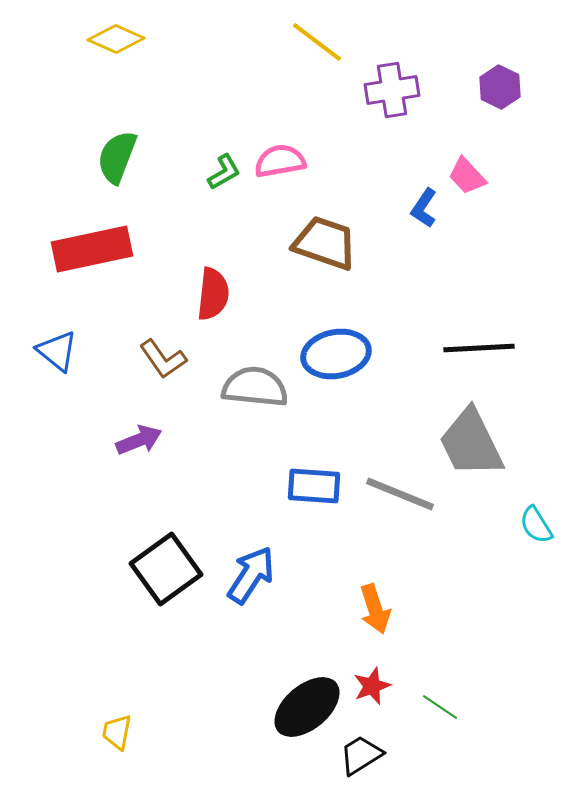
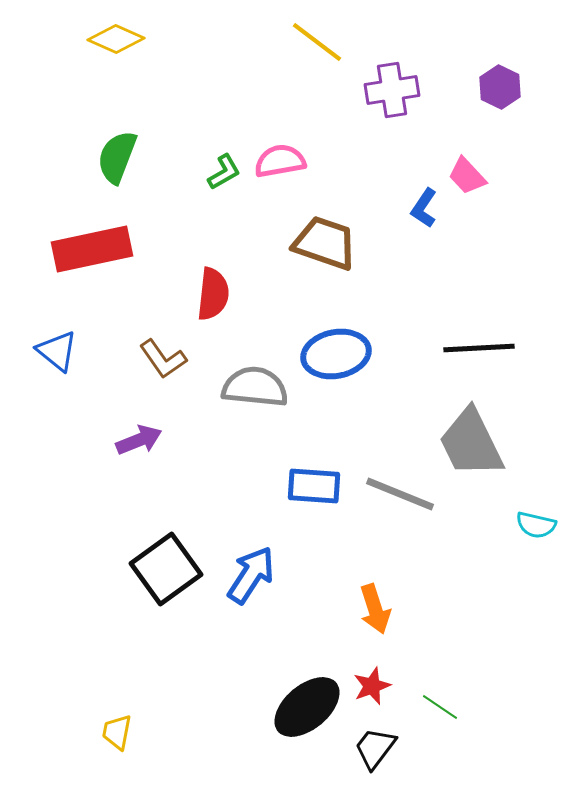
cyan semicircle: rotated 45 degrees counterclockwise
black trapezoid: moved 14 px right, 7 px up; rotated 21 degrees counterclockwise
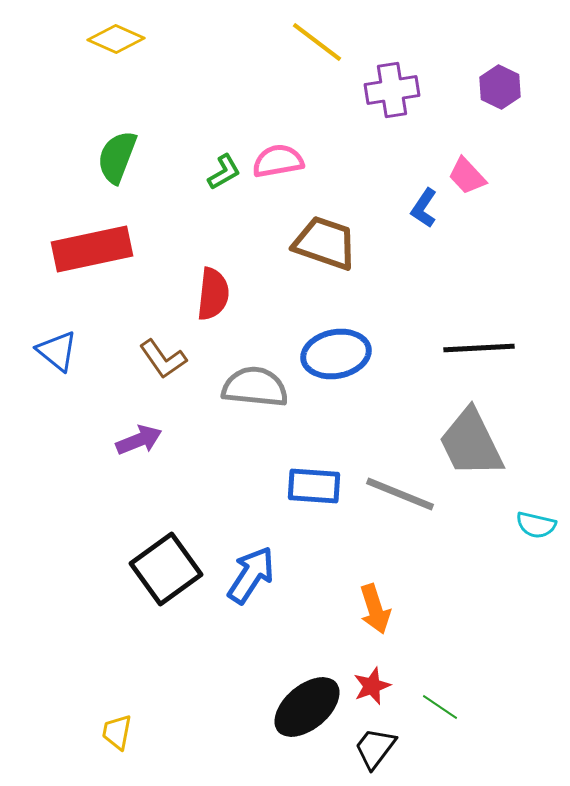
pink semicircle: moved 2 px left
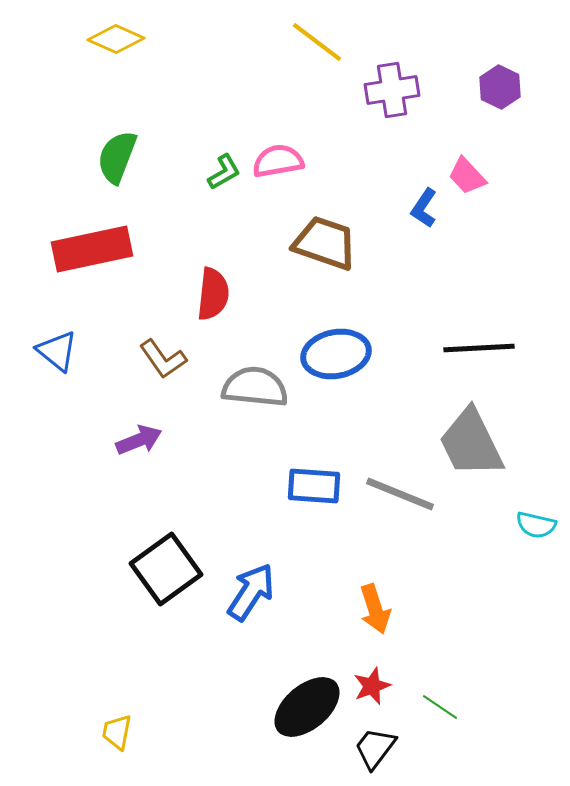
blue arrow: moved 17 px down
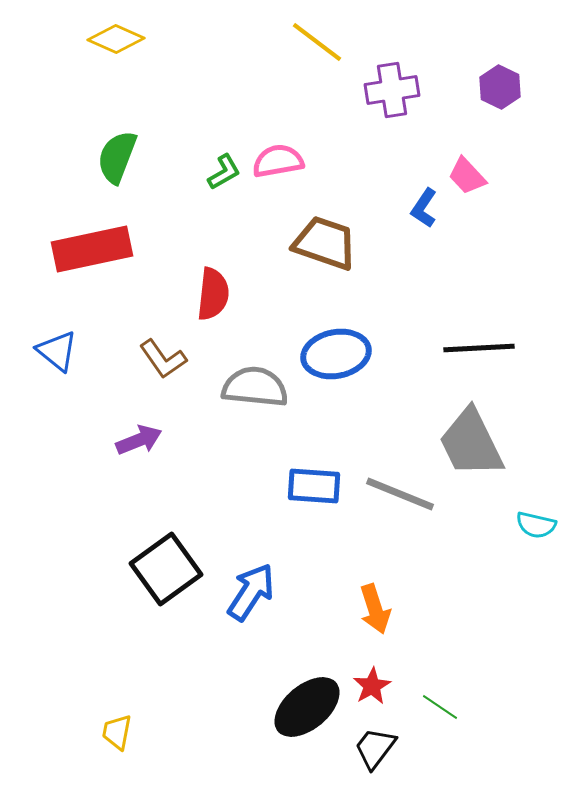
red star: rotated 9 degrees counterclockwise
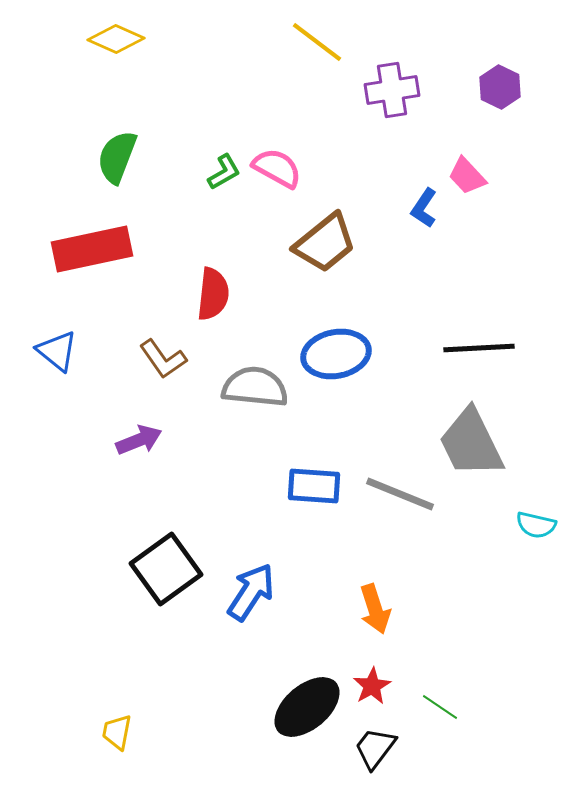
pink semicircle: moved 1 px left, 7 px down; rotated 39 degrees clockwise
brown trapezoid: rotated 122 degrees clockwise
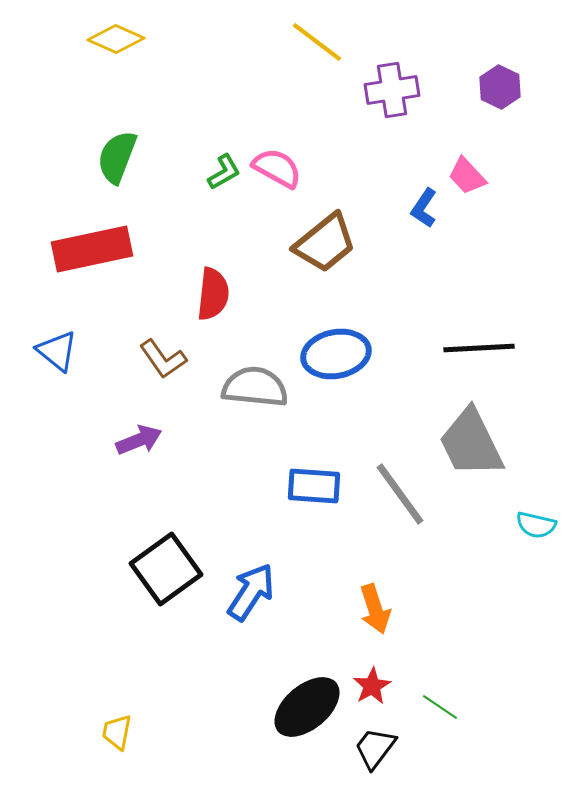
gray line: rotated 32 degrees clockwise
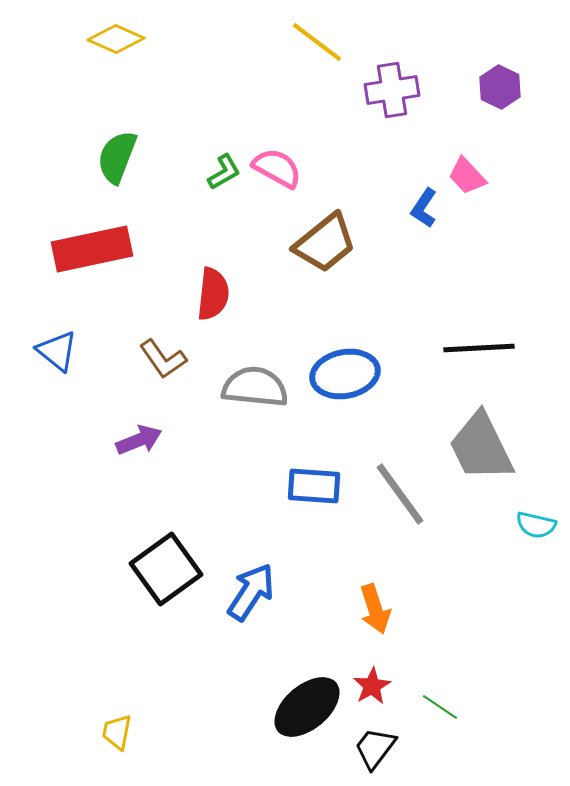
blue ellipse: moved 9 px right, 20 px down
gray trapezoid: moved 10 px right, 4 px down
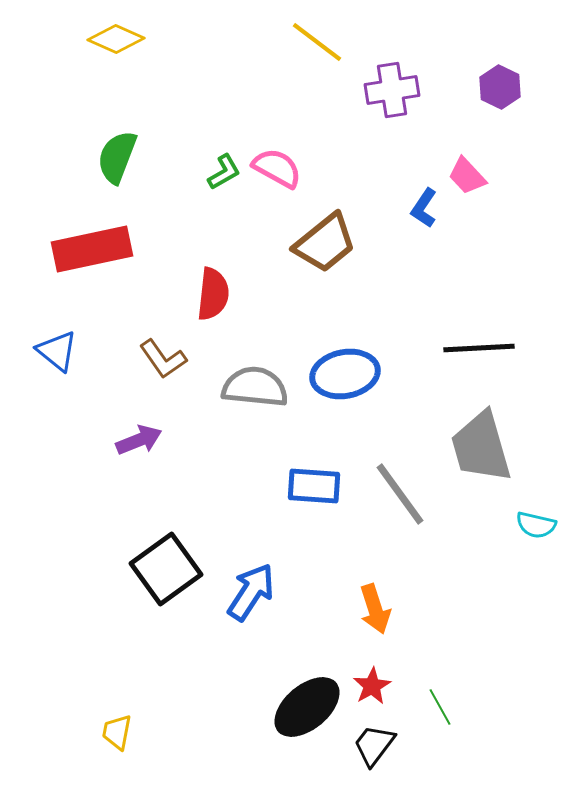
gray trapezoid: rotated 10 degrees clockwise
green line: rotated 27 degrees clockwise
black trapezoid: moved 1 px left, 3 px up
